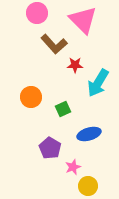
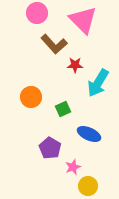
blue ellipse: rotated 40 degrees clockwise
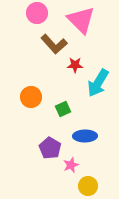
pink triangle: moved 2 px left
blue ellipse: moved 4 px left, 2 px down; rotated 25 degrees counterclockwise
pink star: moved 2 px left, 2 px up
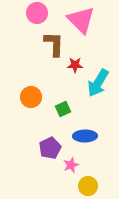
brown L-shape: rotated 136 degrees counterclockwise
purple pentagon: rotated 15 degrees clockwise
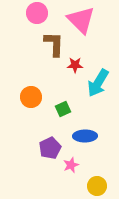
yellow circle: moved 9 px right
